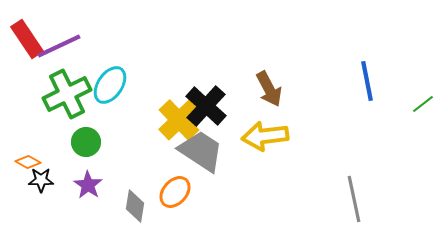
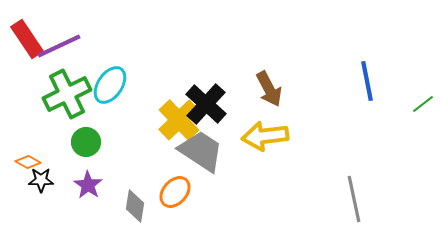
black cross: moved 2 px up
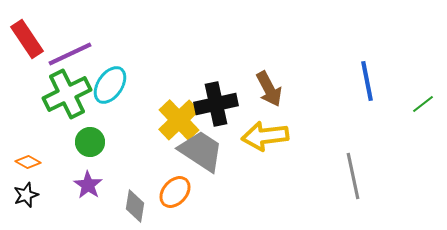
purple line: moved 11 px right, 8 px down
black cross: moved 10 px right; rotated 36 degrees clockwise
green circle: moved 4 px right
black star: moved 15 px left, 15 px down; rotated 20 degrees counterclockwise
gray line: moved 1 px left, 23 px up
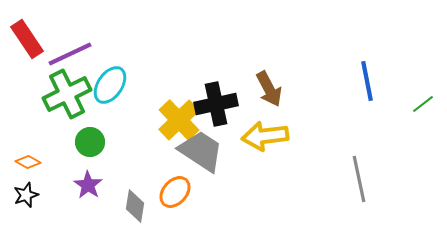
gray line: moved 6 px right, 3 px down
